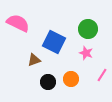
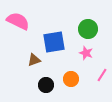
pink semicircle: moved 2 px up
blue square: rotated 35 degrees counterclockwise
black circle: moved 2 px left, 3 px down
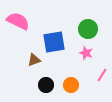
orange circle: moved 6 px down
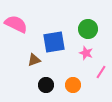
pink semicircle: moved 2 px left, 3 px down
pink line: moved 1 px left, 3 px up
orange circle: moved 2 px right
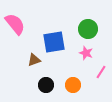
pink semicircle: moved 1 px left; rotated 25 degrees clockwise
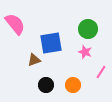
blue square: moved 3 px left, 1 px down
pink star: moved 1 px left, 1 px up
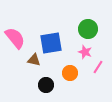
pink semicircle: moved 14 px down
brown triangle: rotated 32 degrees clockwise
pink line: moved 3 px left, 5 px up
orange circle: moved 3 px left, 12 px up
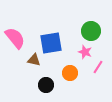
green circle: moved 3 px right, 2 px down
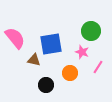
blue square: moved 1 px down
pink star: moved 3 px left
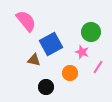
green circle: moved 1 px down
pink semicircle: moved 11 px right, 17 px up
blue square: rotated 20 degrees counterclockwise
black circle: moved 2 px down
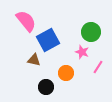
blue square: moved 3 px left, 4 px up
orange circle: moved 4 px left
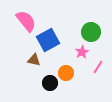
pink star: rotated 24 degrees clockwise
black circle: moved 4 px right, 4 px up
